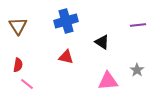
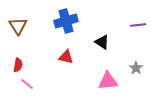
gray star: moved 1 px left, 2 px up
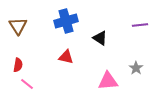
purple line: moved 2 px right
black triangle: moved 2 px left, 4 px up
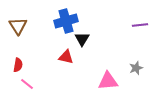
black triangle: moved 18 px left, 1 px down; rotated 28 degrees clockwise
gray star: rotated 16 degrees clockwise
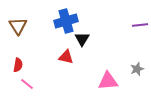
gray star: moved 1 px right, 1 px down
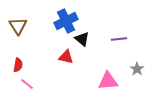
blue cross: rotated 10 degrees counterclockwise
purple line: moved 21 px left, 14 px down
black triangle: rotated 21 degrees counterclockwise
gray star: rotated 16 degrees counterclockwise
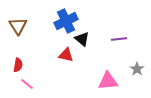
red triangle: moved 2 px up
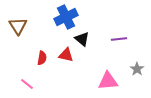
blue cross: moved 4 px up
red semicircle: moved 24 px right, 7 px up
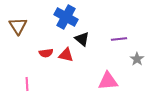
blue cross: rotated 35 degrees counterclockwise
red semicircle: moved 4 px right, 5 px up; rotated 72 degrees clockwise
gray star: moved 10 px up
pink line: rotated 48 degrees clockwise
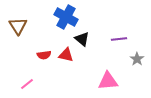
red semicircle: moved 2 px left, 2 px down
pink line: rotated 56 degrees clockwise
